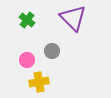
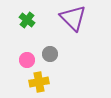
gray circle: moved 2 px left, 3 px down
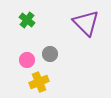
purple triangle: moved 13 px right, 5 px down
yellow cross: rotated 12 degrees counterclockwise
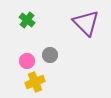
gray circle: moved 1 px down
pink circle: moved 1 px down
yellow cross: moved 4 px left
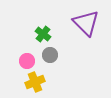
green cross: moved 16 px right, 14 px down
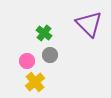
purple triangle: moved 3 px right, 1 px down
green cross: moved 1 px right, 1 px up
yellow cross: rotated 18 degrees counterclockwise
